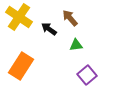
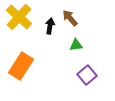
yellow cross: rotated 8 degrees clockwise
black arrow: moved 1 px right, 3 px up; rotated 63 degrees clockwise
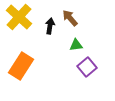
purple square: moved 8 px up
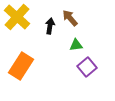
yellow cross: moved 2 px left
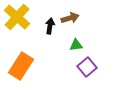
brown arrow: rotated 114 degrees clockwise
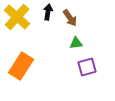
brown arrow: rotated 72 degrees clockwise
black arrow: moved 2 px left, 14 px up
green triangle: moved 2 px up
purple square: rotated 24 degrees clockwise
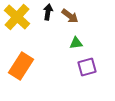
brown arrow: moved 2 px up; rotated 18 degrees counterclockwise
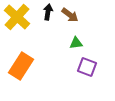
brown arrow: moved 1 px up
purple square: rotated 36 degrees clockwise
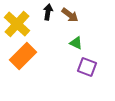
yellow cross: moved 7 px down
green triangle: rotated 32 degrees clockwise
orange rectangle: moved 2 px right, 10 px up; rotated 12 degrees clockwise
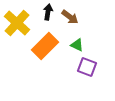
brown arrow: moved 2 px down
yellow cross: moved 1 px up
green triangle: moved 1 px right, 2 px down
orange rectangle: moved 22 px right, 10 px up
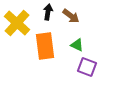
brown arrow: moved 1 px right, 1 px up
orange rectangle: rotated 52 degrees counterclockwise
